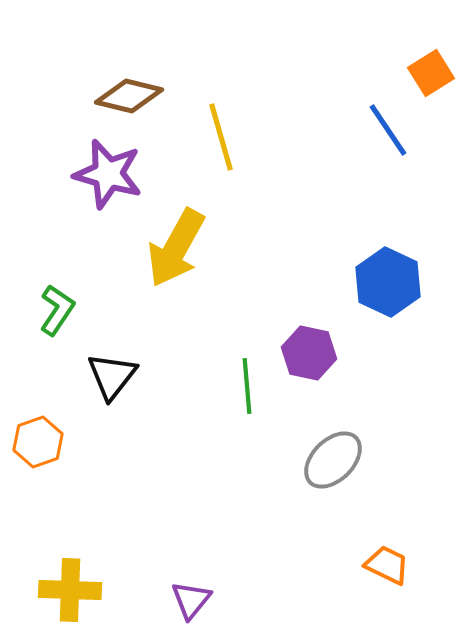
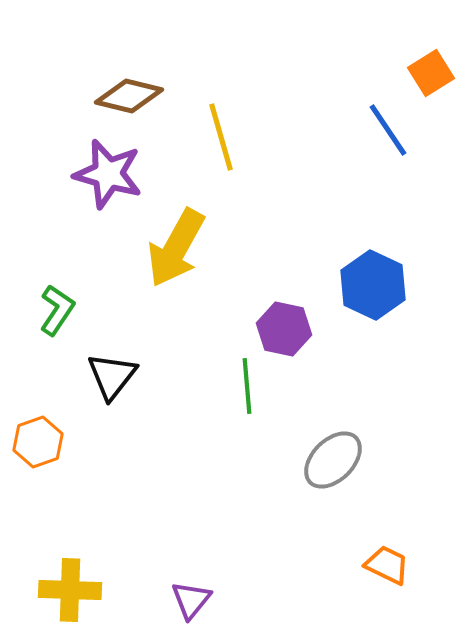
blue hexagon: moved 15 px left, 3 px down
purple hexagon: moved 25 px left, 24 px up
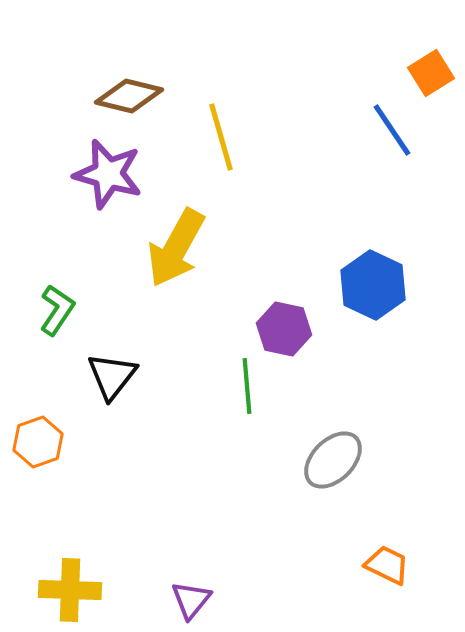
blue line: moved 4 px right
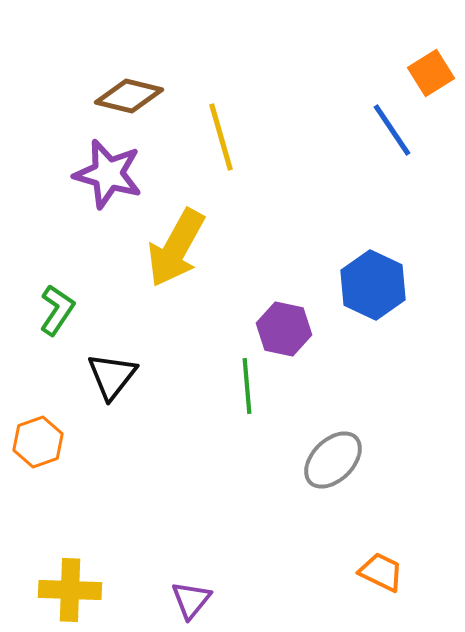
orange trapezoid: moved 6 px left, 7 px down
